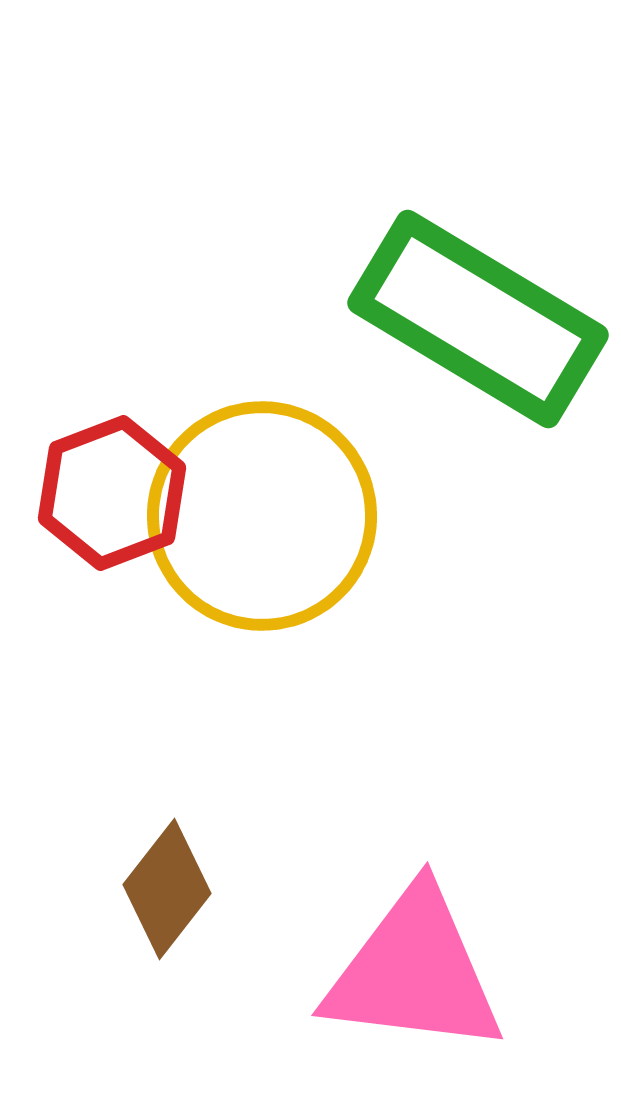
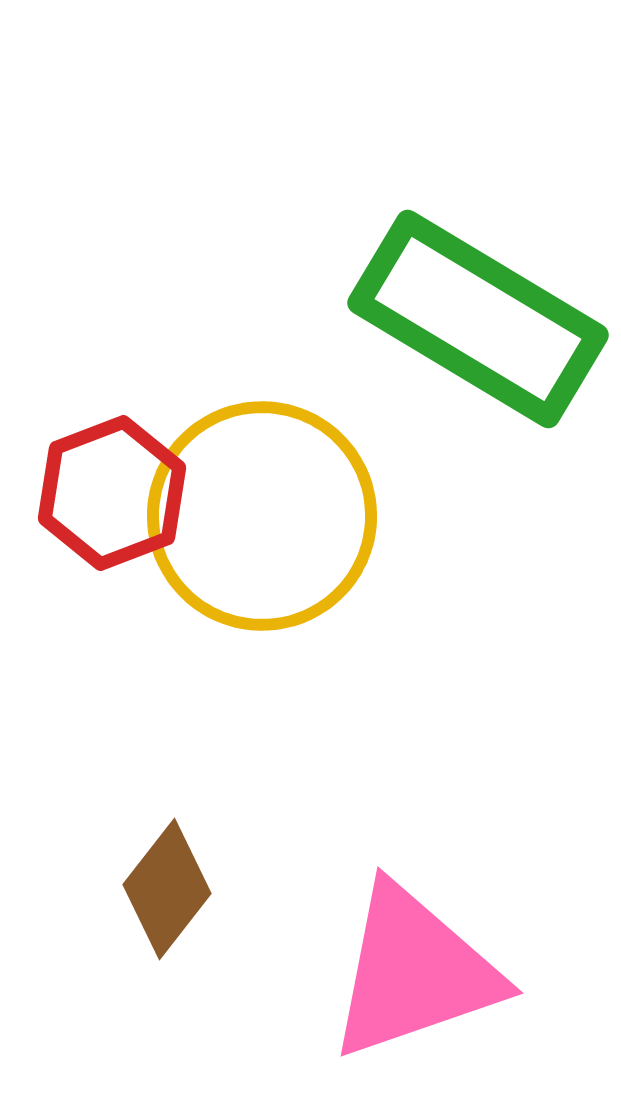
pink triangle: rotated 26 degrees counterclockwise
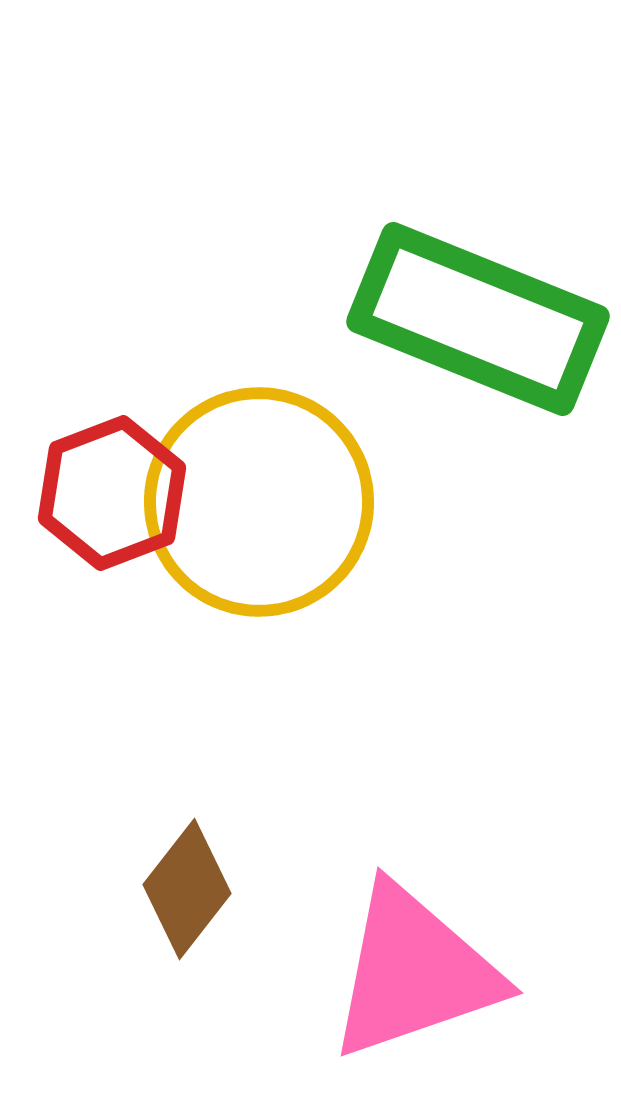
green rectangle: rotated 9 degrees counterclockwise
yellow circle: moved 3 px left, 14 px up
brown diamond: moved 20 px right
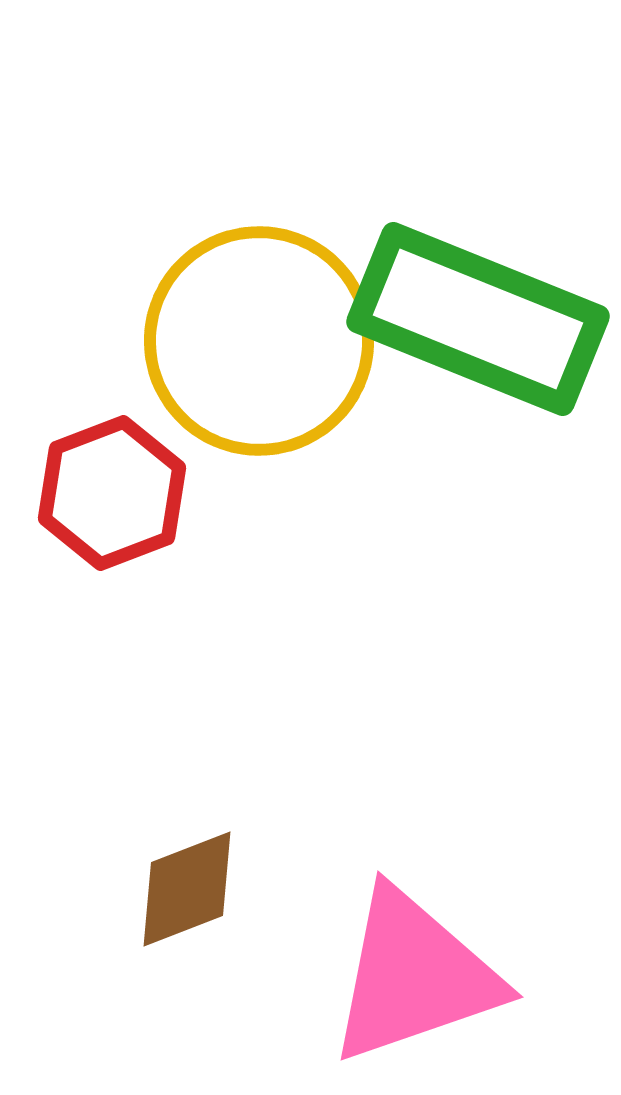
yellow circle: moved 161 px up
brown diamond: rotated 31 degrees clockwise
pink triangle: moved 4 px down
